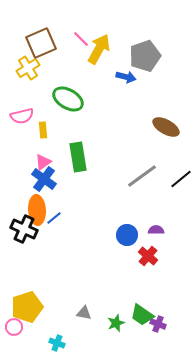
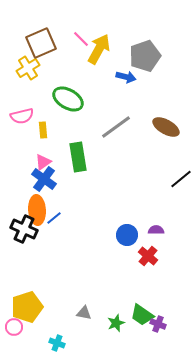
gray line: moved 26 px left, 49 px up
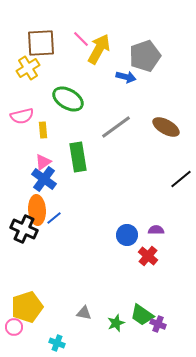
brown square: rotated 20 degrees clockwise
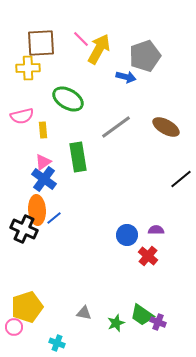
yellow cross: rotated 30 degrees clockwise
purple cross: moved 2 px up
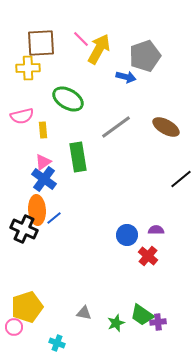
purple cross: rotated 28 degrees counterclockwise
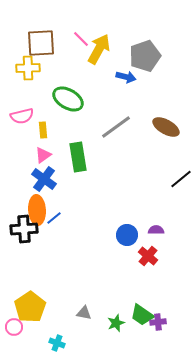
pink triangle: moved 7 px up
black cross: rotated 28 degrees counterclockwise
yellow pentagon: moved 3 px right; rotated 16 degrees counterclockwise
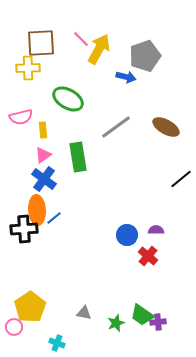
pink semicircle: moved 1 px left, 1 px down
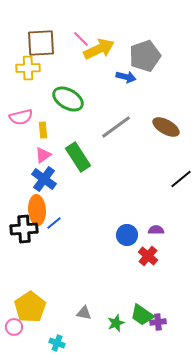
yellow arrow: rotated 36 degrees clockwise
green rectangle: rotated 24 degrees counterclockwise
blue line: moved 5 px down
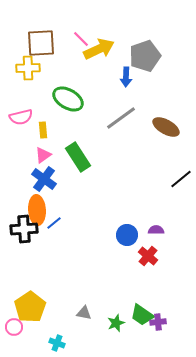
blue arrow: rotated 78 degrees clockwise
gray line: moved 5 px right, 9 px up
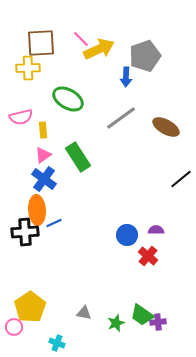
blue line: rotated 14 degrees clockwise
black cross: moved 1 px right, 3 px down
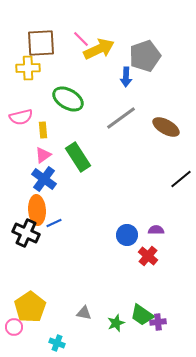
black cross: moved 1 px right, 1 px down; rotated 28 degrees clockwise
